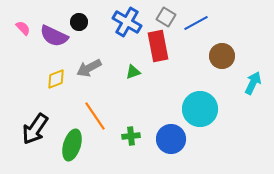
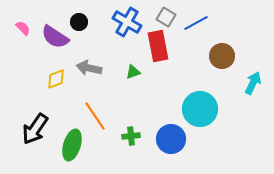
purple semicircle: moved 1 px right, 1 px down; rotated 8 degrees clockwise
gray arrow: rotated 40 degrees clockwise
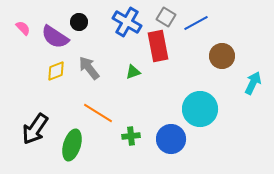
gray arrow: rotated 40 degrees clockwise
yellow diamond: moved 8 px up
orange line: moved 3 px right, 3 px up; rotated 24 degrees counterclockwise
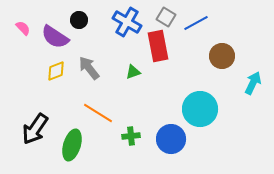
black circle: moved 2 px up
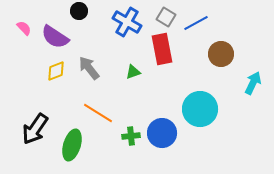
black circle: moved 9 px up
pink semicircle: moved 1 px right
red rectangle: moved 4 px right, 3 px down
brown circle: moved 1 px left, 2 px up
blue circle: moved 9 px left, 6 px up
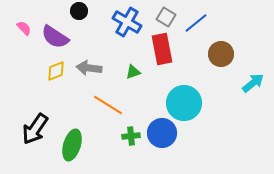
blue line: rotated 10 degrees counterclockwise
gray arrow: rotated 45 degrees counterclockwise
cyan arrow: rotated 25 degrees clockwise
cyan circle: moved 16 px left, 6 px up
orange line: moved 10 px right, 8 px up
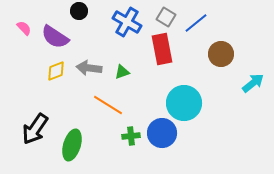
green triangle: moved 11 px left
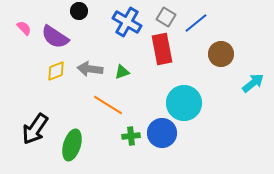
gray arrow: moved 1 px right, 1 px down
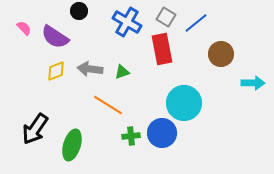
cyan arrow: rotated 40 degrees clockwise
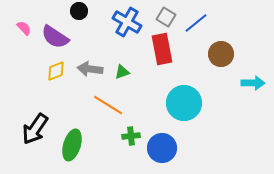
blue circle: moved 15 px down
